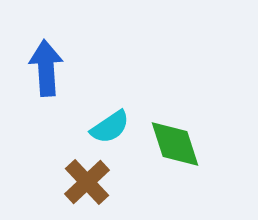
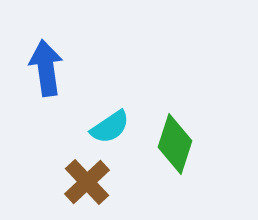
blue arrow: rotated 4 degrees counterclockwise
green diamond: rotated 36 degrees clockwise
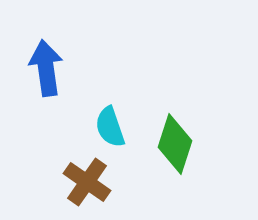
cyan semicircle: rotated 105 degrees clockwise
brown cross: rotated 12 degrees counterclockwise
